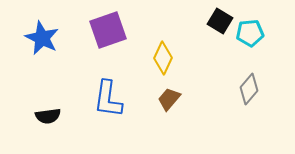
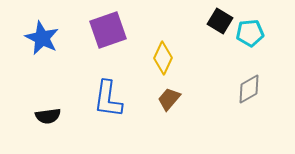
gray diamond: rotated 20 degrees clockwise
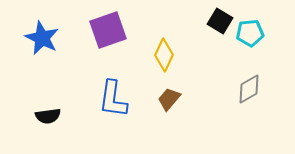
yellow diamond: moved 1 px right, 3 px up
blue L-shape: moved 5 px right
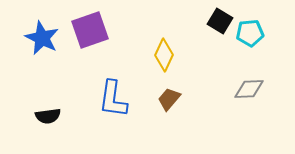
purple square: moved 18 px left
gray diamond: rotated 28 degrees clockwise
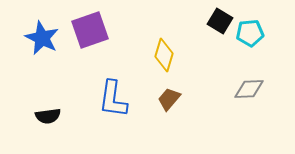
yellow diamond: rotated 8 degrees counterclockwise
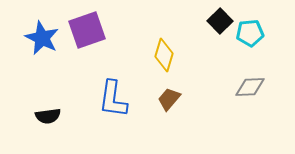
black square: rotated 15 degrees clockwise
purple square: moved 3 px left
gray diamond: moved 1 px right, 2 px up
